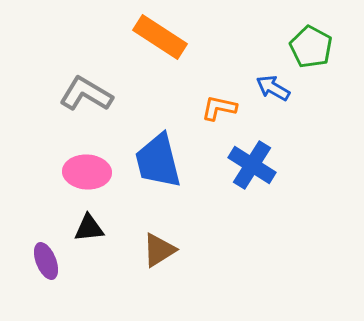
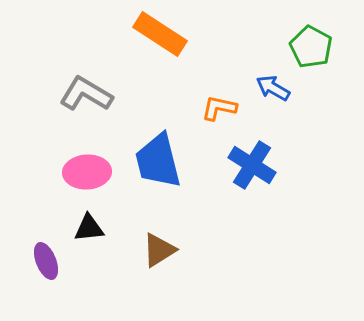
orange rectangle: moved 3 px up
pink ellipse: rotated 6 degrees counterclockwise
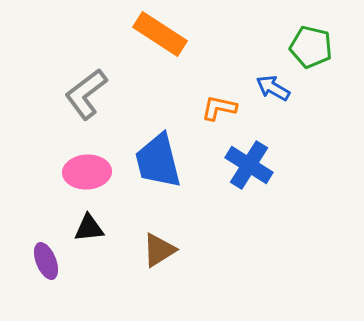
green pentagon: rotated 15 degrees counterclockwise
gray L-shape: rotated 68 degrees counterclockwise
blue cross: moved 3 px left
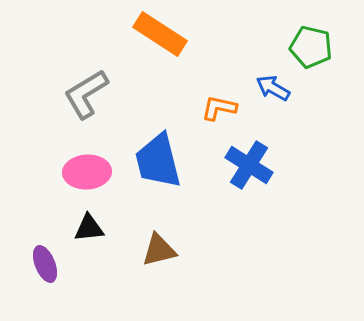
gray L-shape: rotated 6 degrees clockwise
brown triangle: rotated 18 degrees clockwise
purple ellipse: moved 1 px left, 3 px down
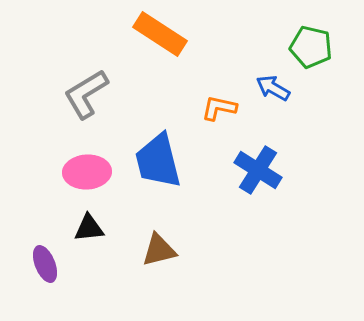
blue cross: moved 9 px right, 5 px down
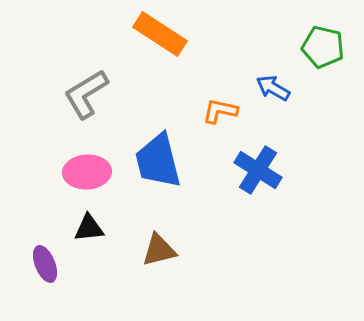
green pentagon: moved 12 px right
orange L-shape: moved 1 px right, 3 px down
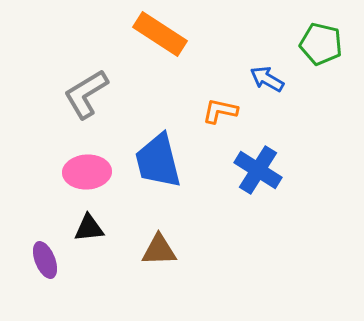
green pentagon: moved 2 px left, 3 px up
blue arrow: moved 6 px left, 9 px up
brown triangle: rotated 12 degrees clockwise
purple ellipse: moved 4 px up
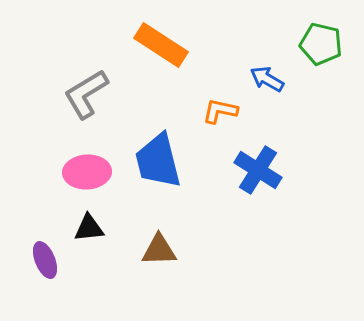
orange rectangle: moved 1 px right, 11 px down
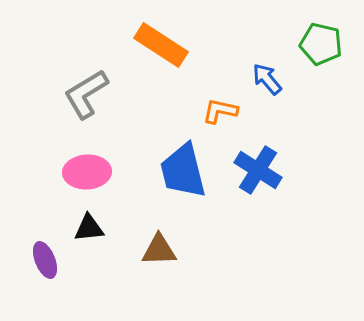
blue arrow: rotated 20 degrees clockwise
blue trapezoid: moved 25 px right, 10 px down
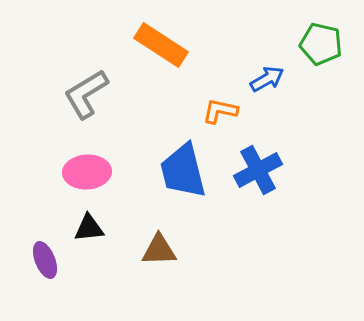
blue arrow: rotated 100 degrees clockwise
blue cross: rotated 30 degrees clockwise
